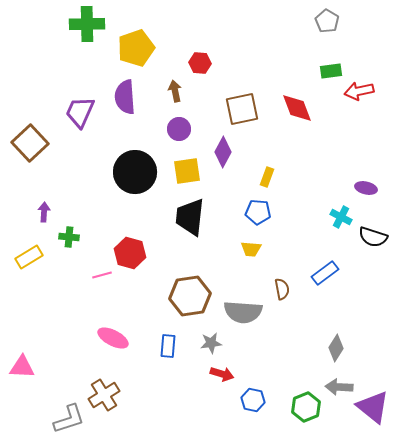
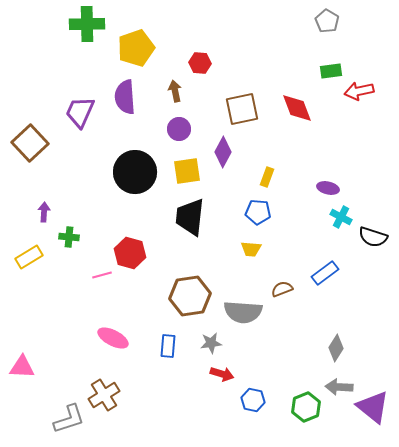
purple ellipse at (366, 188): moved 38 px left
brown semicircle at (282, 289): rotated 100 degrees counterclockwise
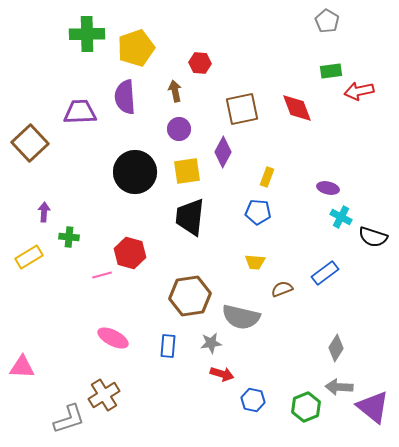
green cross at (87, 24): moved 10 px down
purple trapezoid at (80, 112): rotated 64 degrees clockwise
yellow trapezoid at (251, 249): moved 4 px right, 13 px down
gray semicircle at (243, 312): moved 2 px left, 5 px down; rotated 9 degrees clockwise
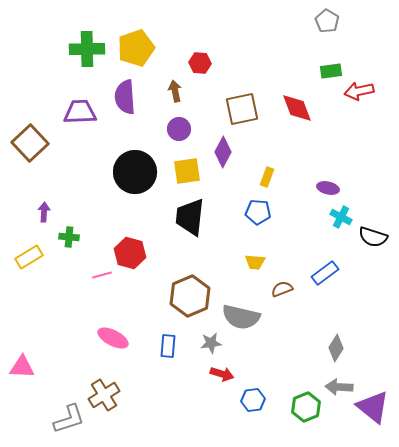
green cross at (87, 34): moved 15 px down
brown hexagon at (190, 296): rotated 15 degrees counterclockwise
blue hexagon at (253, 400): rotated 20 degrees counterclockwise
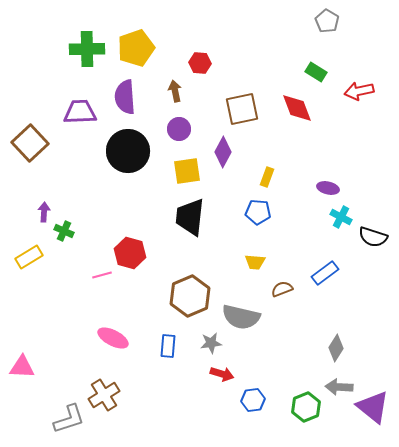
green rectangle at (331, 71): moved 15 px left, 1 px down; rotated 40 degrees clockwise
black circle at (135, 172): moved 7 px left, 21 px up
green cross at (69, 237): moved 5 px left, 6 px up; rotated 18 degrees clockwise
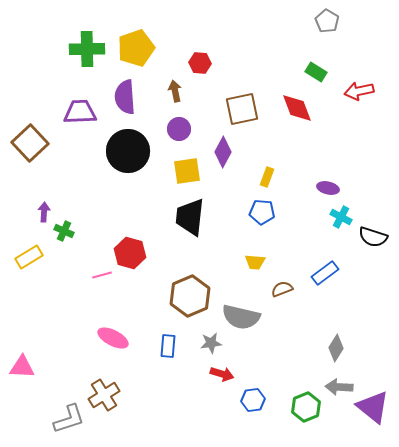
blue pentagon at (258, 212): moved 4 px right
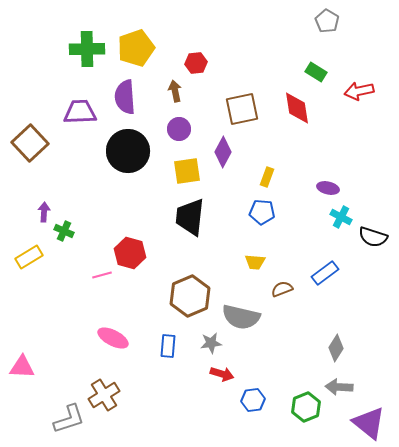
red hexagon at (200, 63): moved 4 px left; rotated 10 degrees counterclockwise
red diamond at (297, 108): rotated 12 degrees clockwise
purple triangle at (373, 407): moved 4 px left, 16 px down
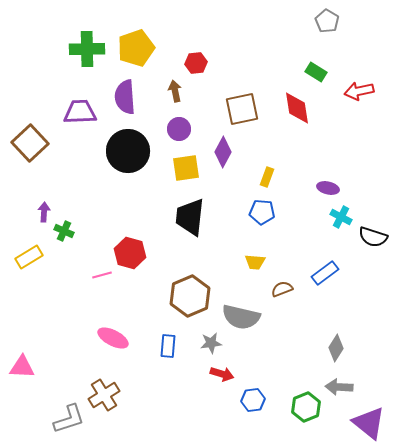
yellow square at (187, 171): moved 1 px left, 3 px up
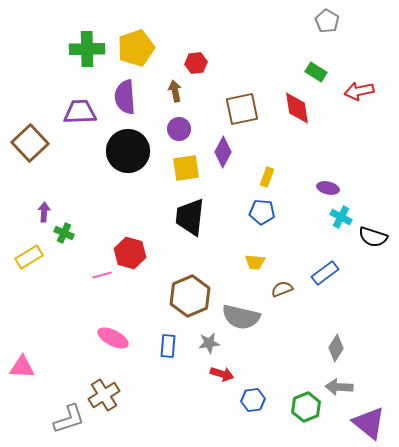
green cross at (64, 231): moved 2 px down
gray star at (211, 343): moved 2 px left
